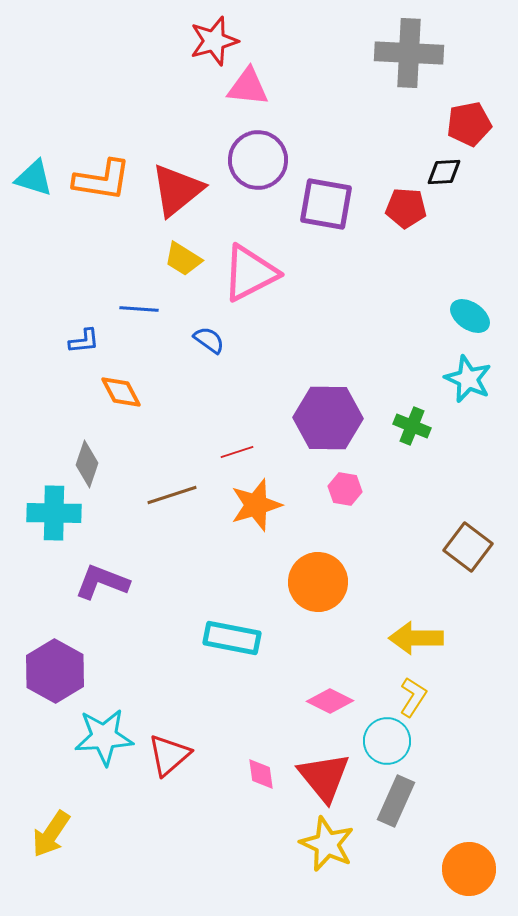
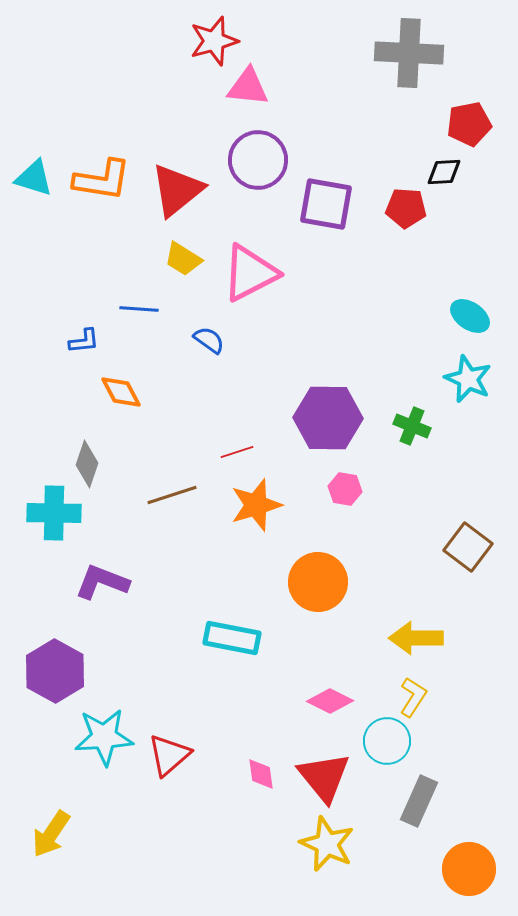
gray rectangle at (396, 801): moved 23 px right
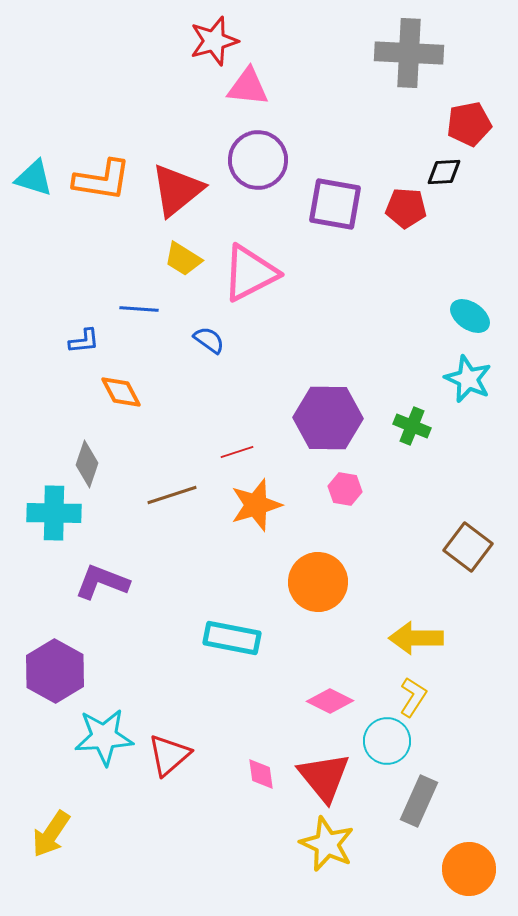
purple square at (326, 204): moved 9 px right
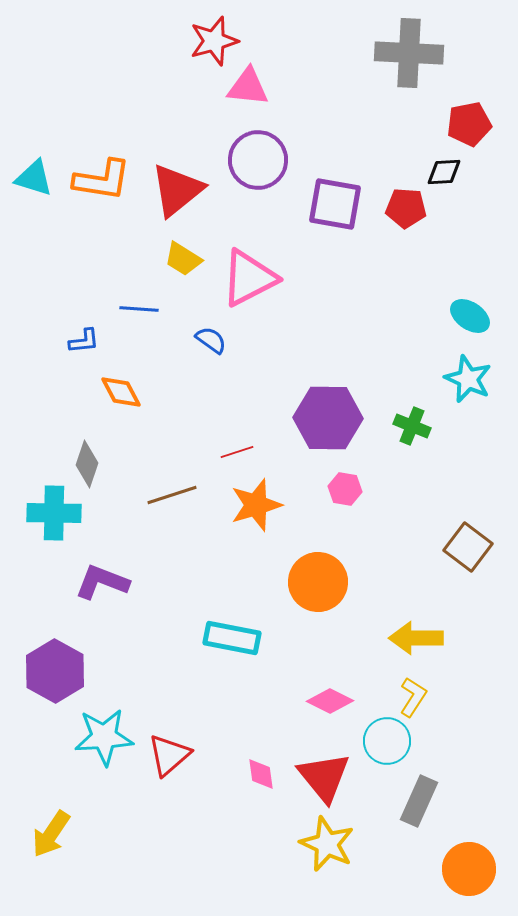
pink triangle at (250, 273): moved 1 px left, 5 px down
blue semicircle at (209, 340): moved 2 px right
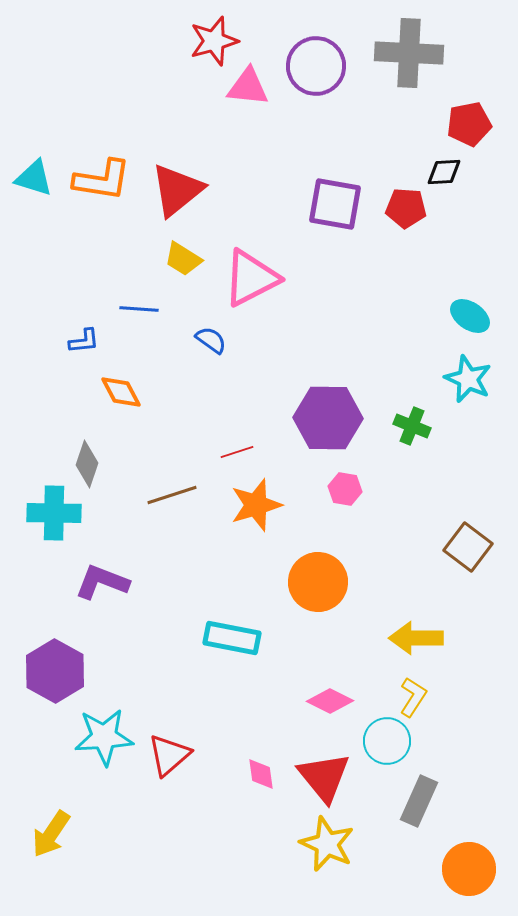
purple circle at (258, 160): moved 58 px right, 94 px up
pink triangle at (249, 278): moved 2 px right
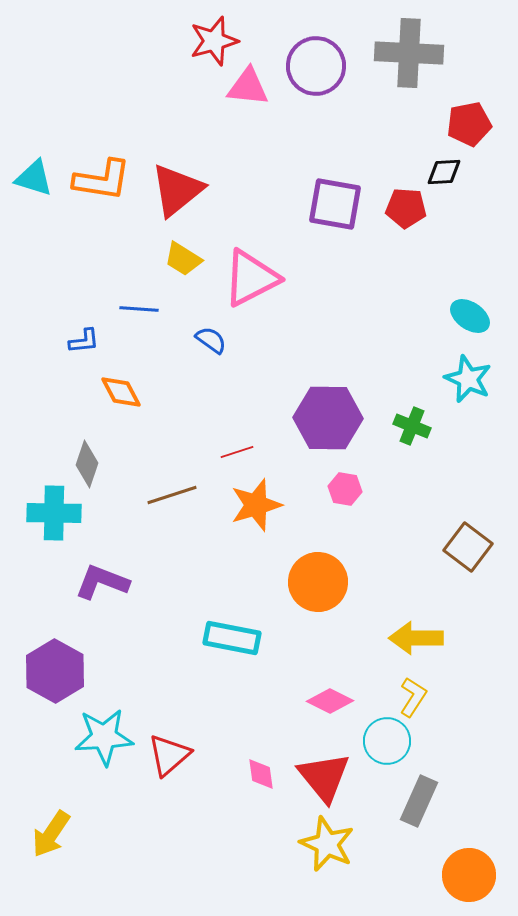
orange circle at (469, 869): moved 6 px down
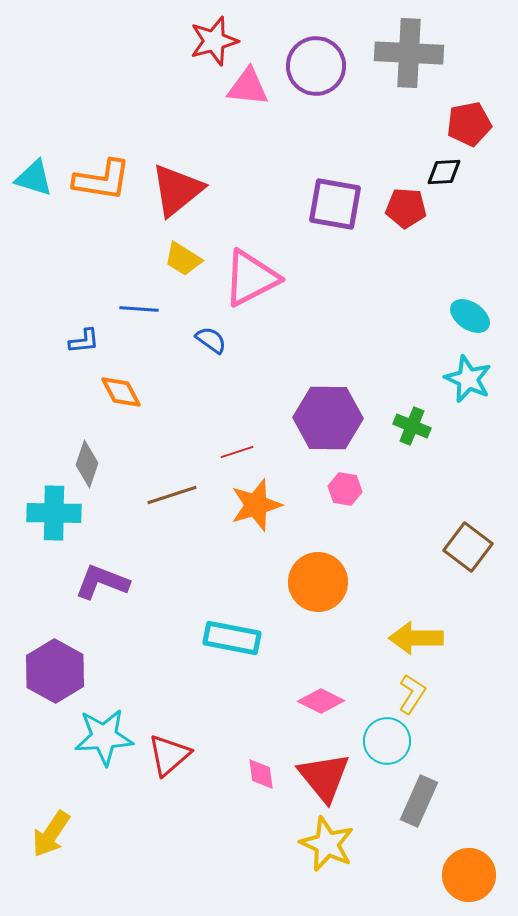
yellow L-shape at (413, 697): moved 1 px left, 3 px up
pink diamond at (330, 701): moved 9 px left
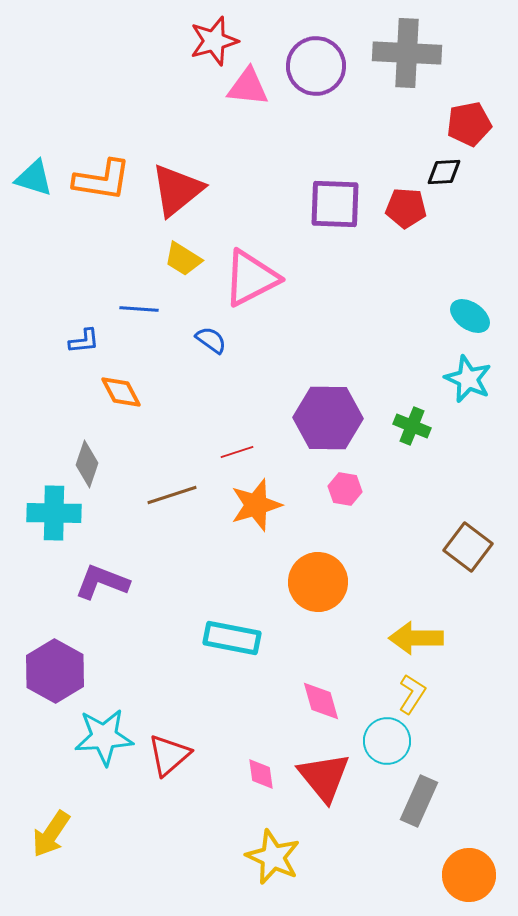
gray cross at (409, 53): moved 2 px left
purple square at (335, 204): rotated 8 degrees counterclockwise
pink diamond at (321, 701): rotated 48 degrees clockwise
yellow star at (327, 844): moved 54 px left, 13 px down
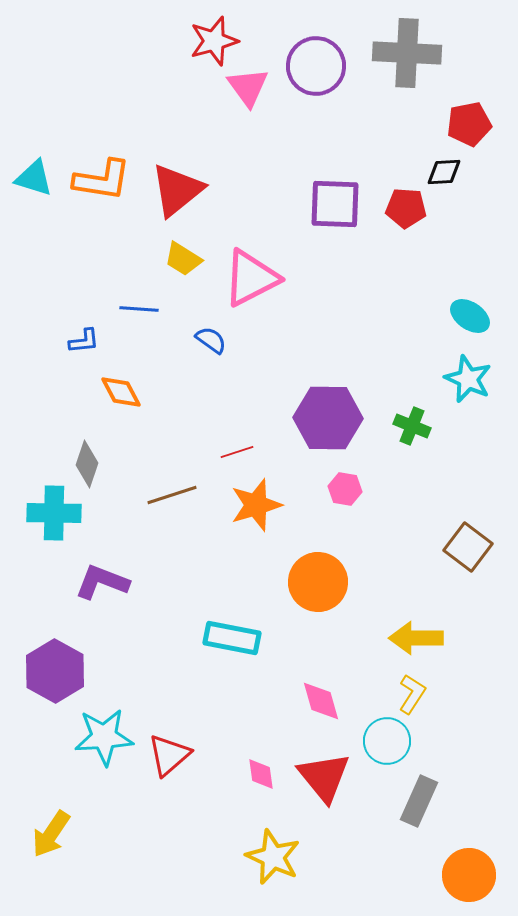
pink triangle at (248, 87): rotated 48 degrees clockwise
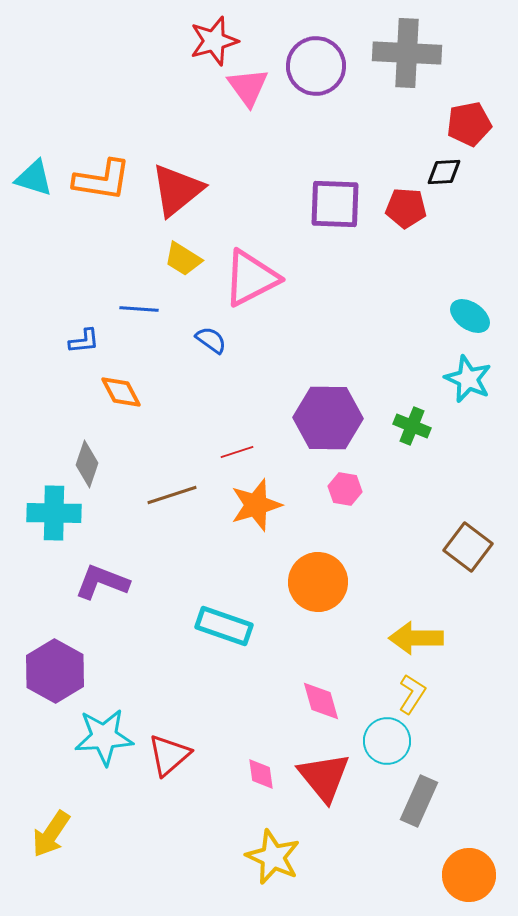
cyan rectangle at (232, 638): moved 8 px left, 12 px up; rotated 8 degrees clockwise
